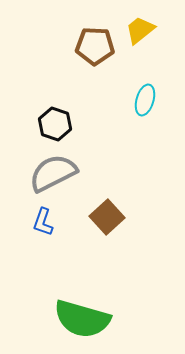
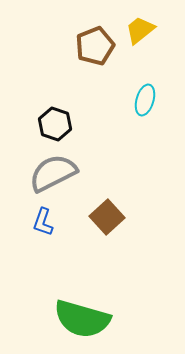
brown pentagon: rotated 24 degrees counterclockwise
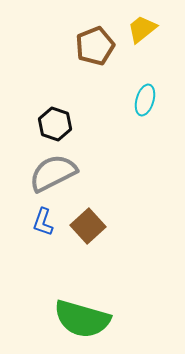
yellow trapezoid: moved 2 px right, 1 px up
brown square: moved 19 px left, 9 px down
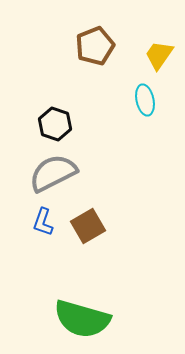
yellow trapezoid: moved 17 px right, 26 px down; rotated 16 degrees counterclockwise
cyan ellipse: rotated 28 degrees counterclockwise
brown square: rotated 12 degrees clockwise
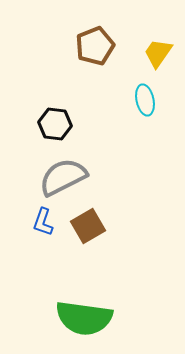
yellow trapezoid: moved 1 px left, 2 px up
black hexagon: rotated 12 degrees counterclockwise
gray semicircle: moved 10 px right, 4 px down
green semicircle: moved 2 px right, 1 px up; rotated 8 degrees counterclockwise
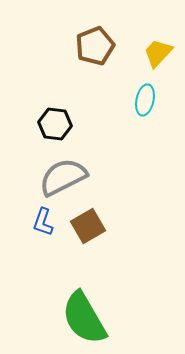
yellow trapezoid: rotated 8 degrees clockwise
cyan ellipse: rotated 24 degrees clockwise
green semicircle: rotated 52 degrees clockwise
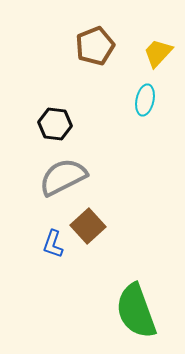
blue L-shape: moved 10 px right, 22 px down
brown square: rotated 12 degrees counterclockwise
green semicircle: moved 52 px right, 7 px up; rotated 10 degrees clockwise
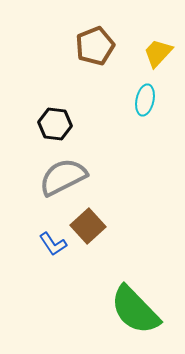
blue L-shape: rotated 52 degrees counterclockwise
green semicircle: moved 1 px left, 1 px up; rotated 24 degrees counterclockwise
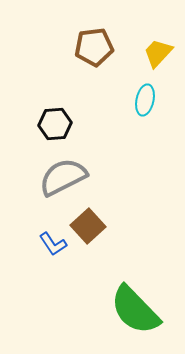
brown pentagon: moved 1 px left, 1 px down; rotated 15 degrees clockwise
black hexagon: rotated 12 degrees counterclockwise
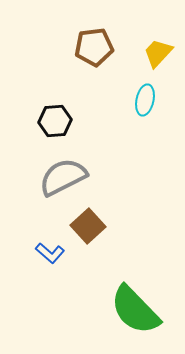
black hexagon: moved 3 px up
blue L-shape: moved 3 px left, 9 px down; rotated 16 degrees counterclockwise
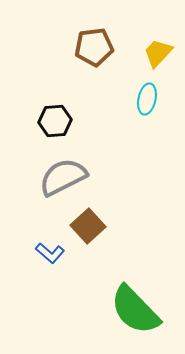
cyan ellipse: moved 2 px right, 1 px up
